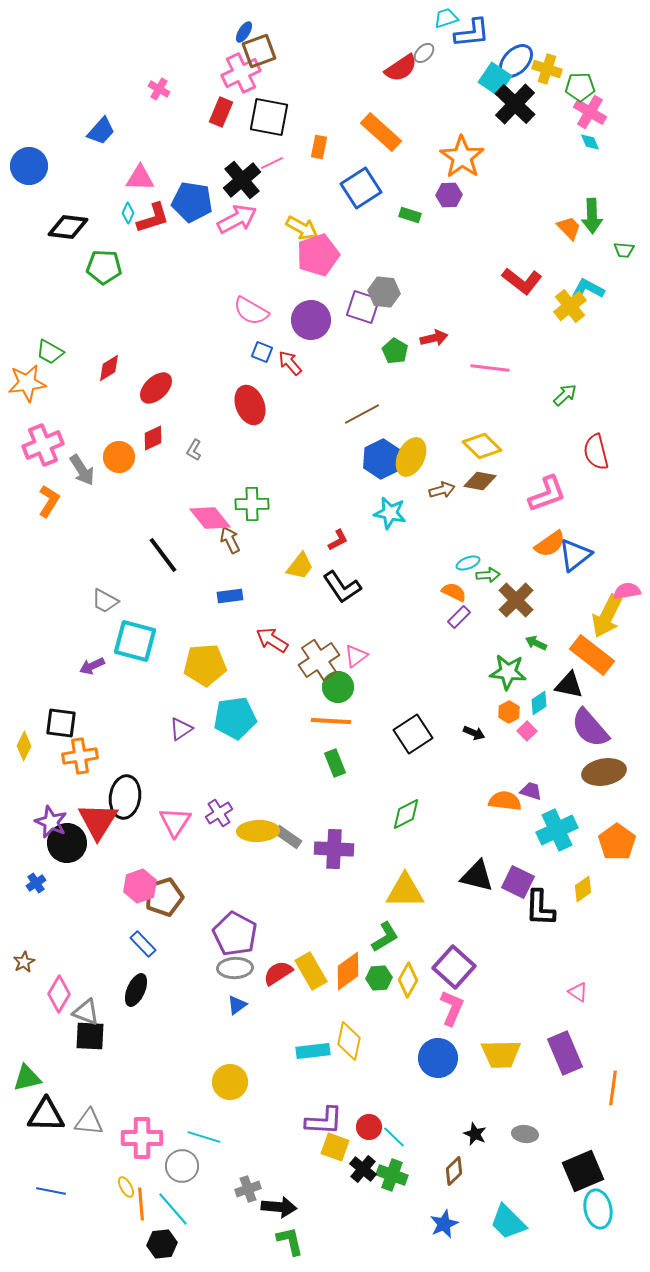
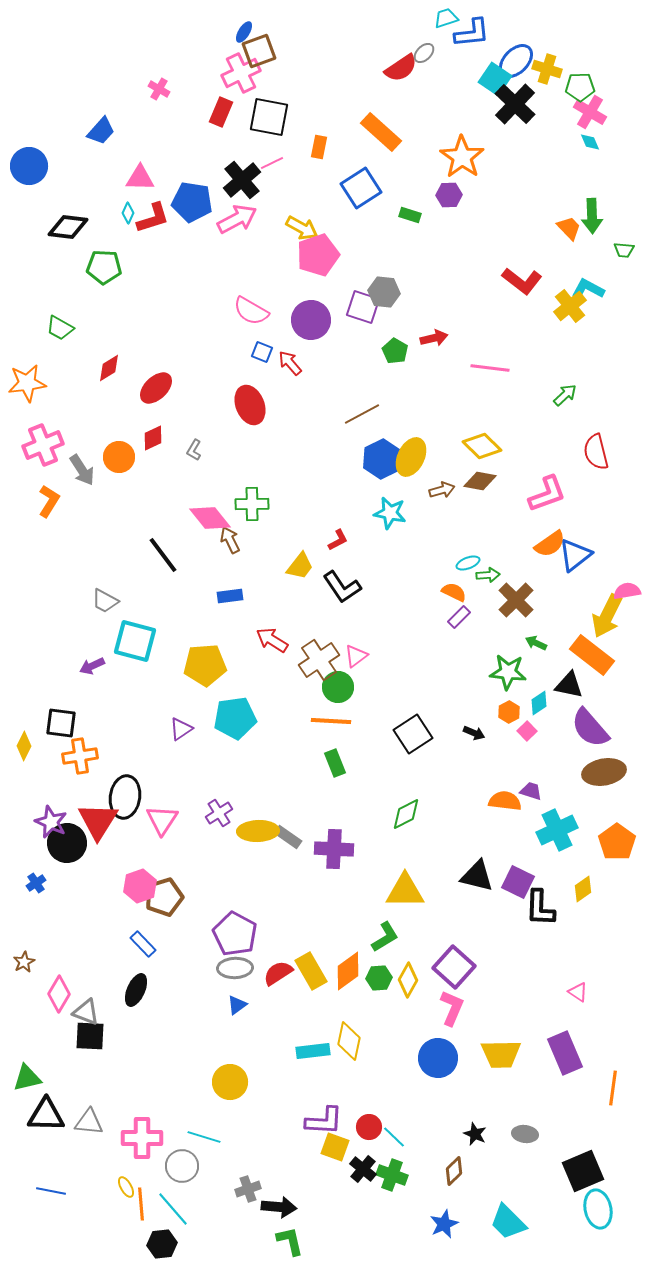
green trapezoid at (50, 352): moved 10 px right, 24 px up
pink triangle at (175, 822): moved 13 px left, 2 px up
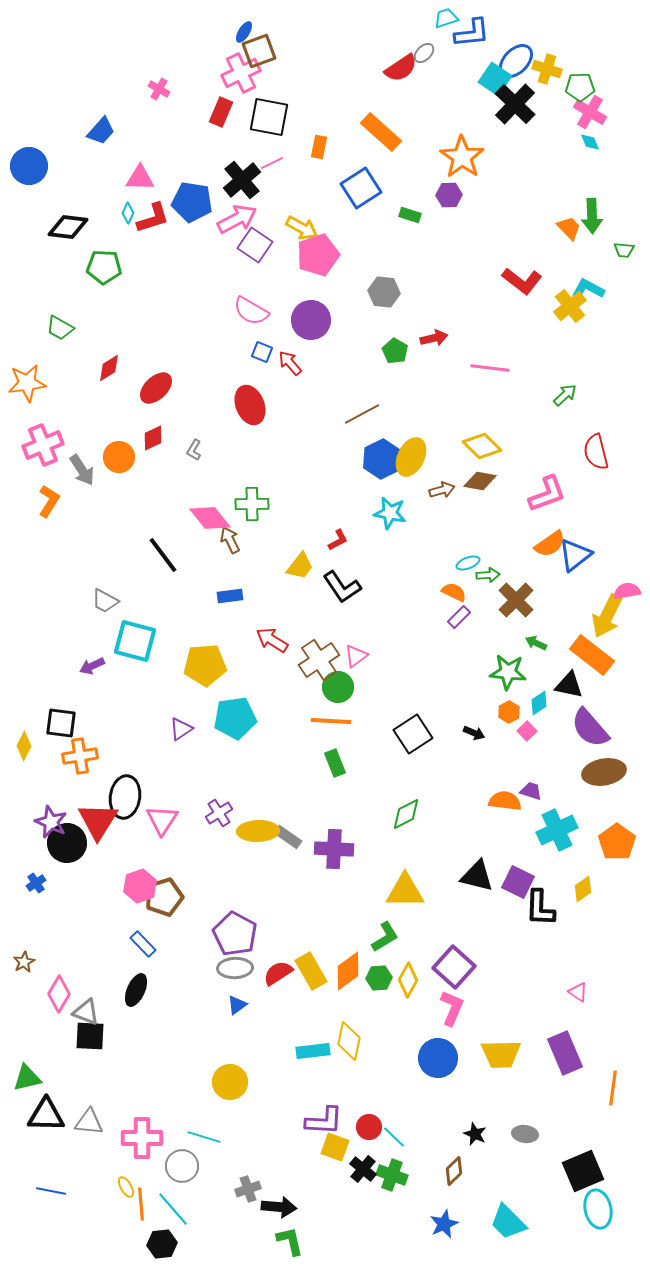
purple square at (363, 307): moved 108 px left, 62 px up; rotated 16 degrees clockwise
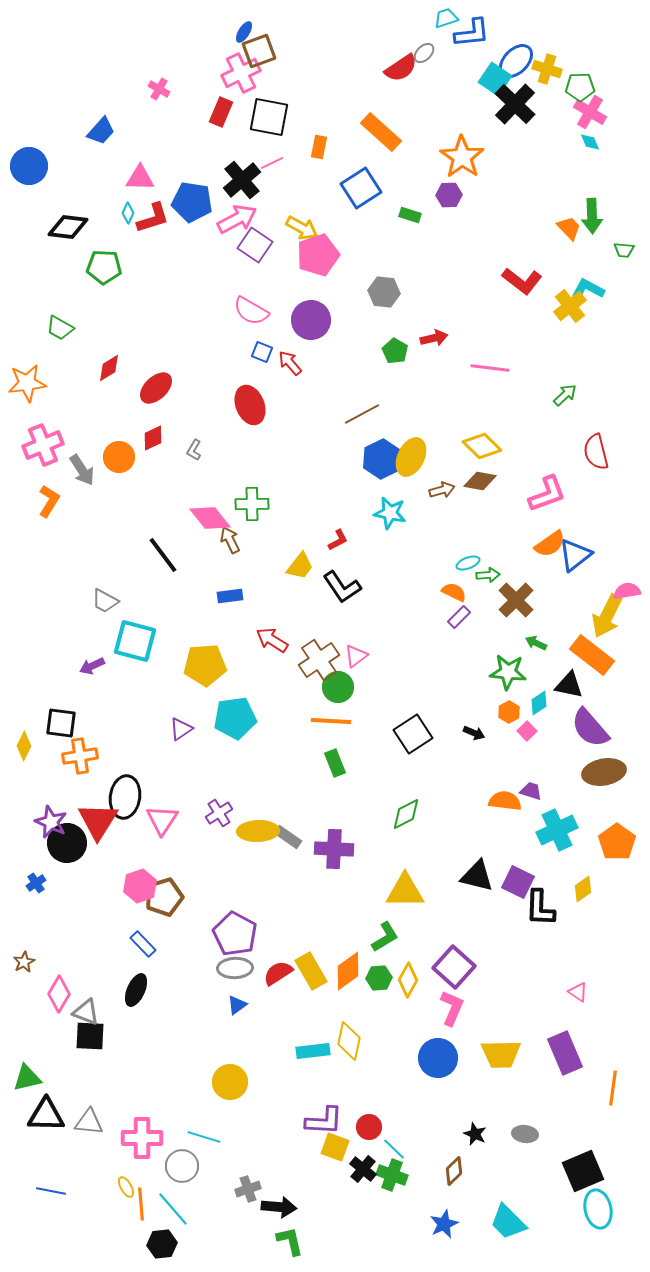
cyan line at (394, 1137): moved 12 px down
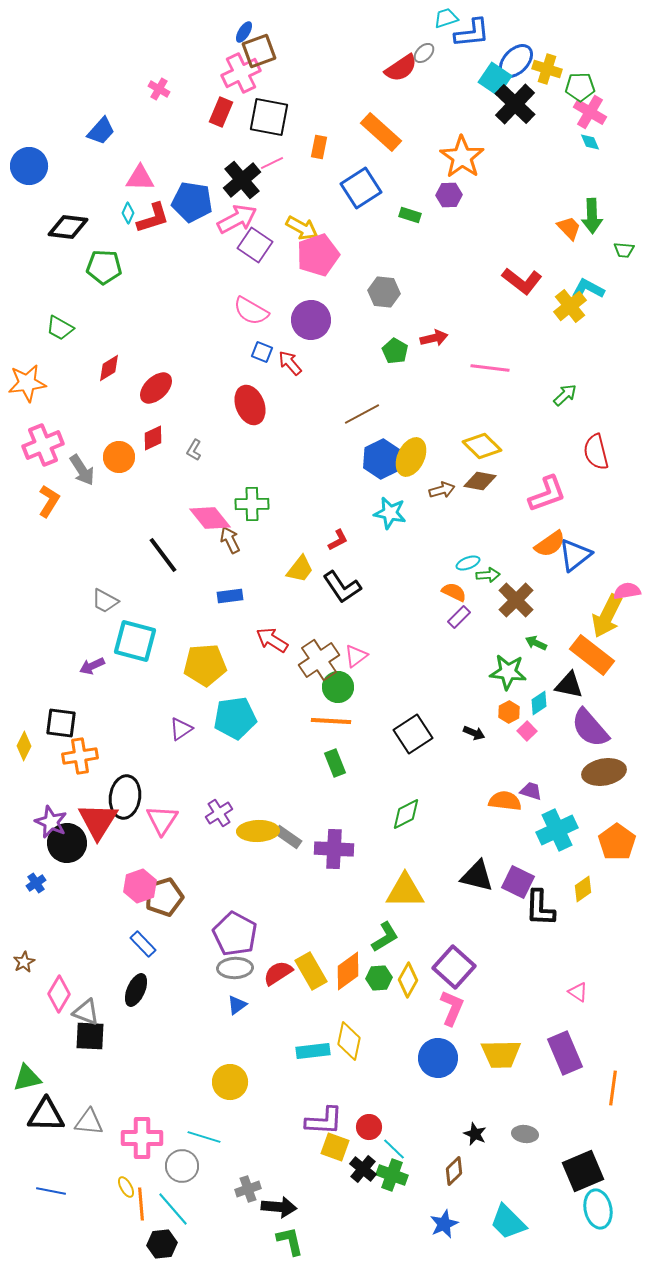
yellow trapezoid at (300, 566): moved 3 px down
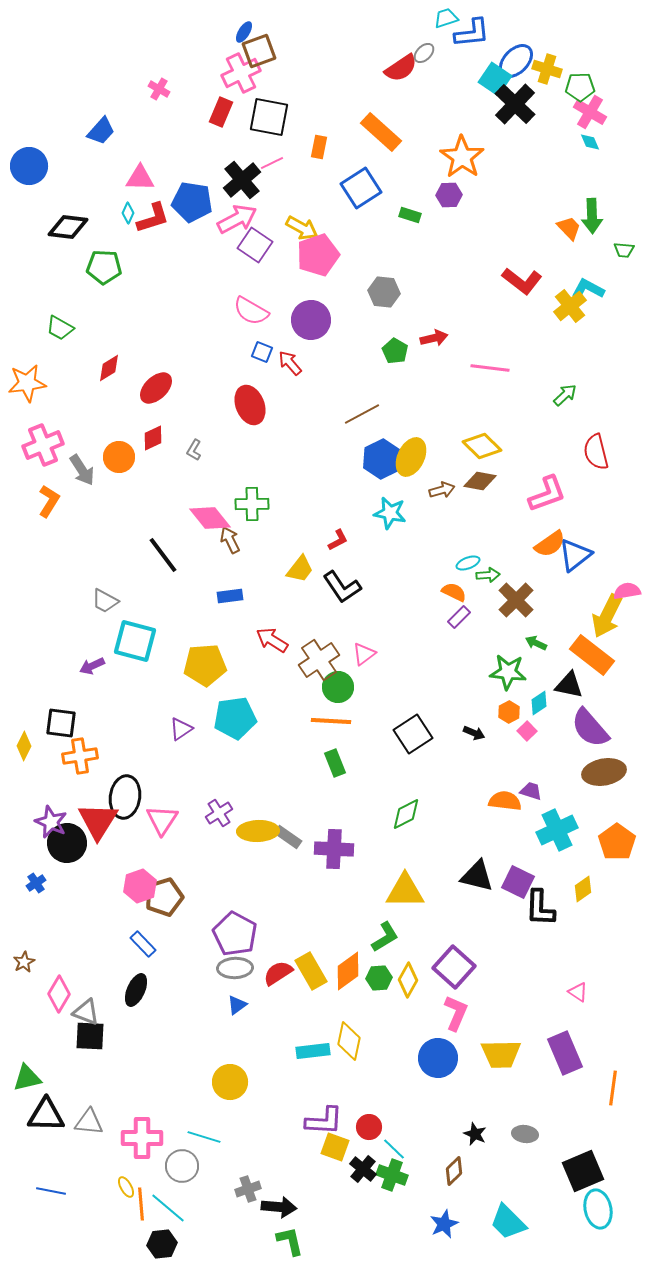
pink triangle at (356, 656): moved 8 px right, 2 px up
pink L-shape at (452, 1008): moved 4 px right, 5 px down
cyan line at (173, 1209): moved 5 px left, 1 px up; rotated 9 degrees counterclockwise
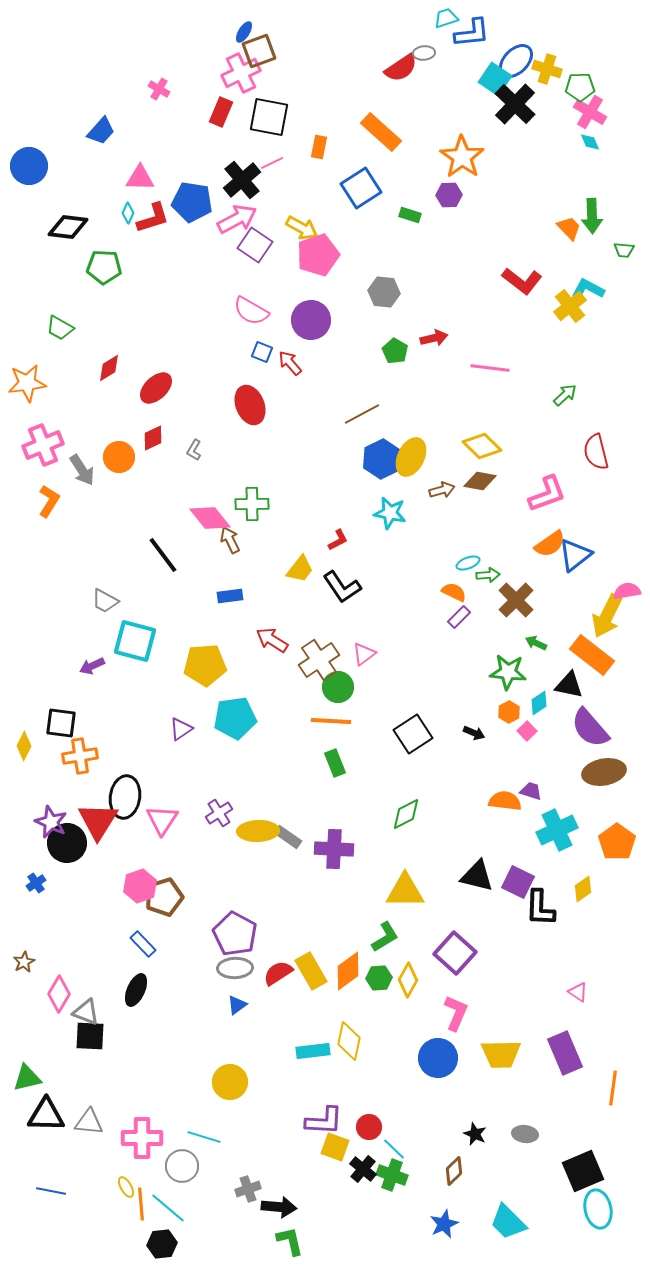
gray ellipse at (424, 53): rotated 40 degrees clockwise
purple square at (454, 967): moved 1 px right, 14 px up
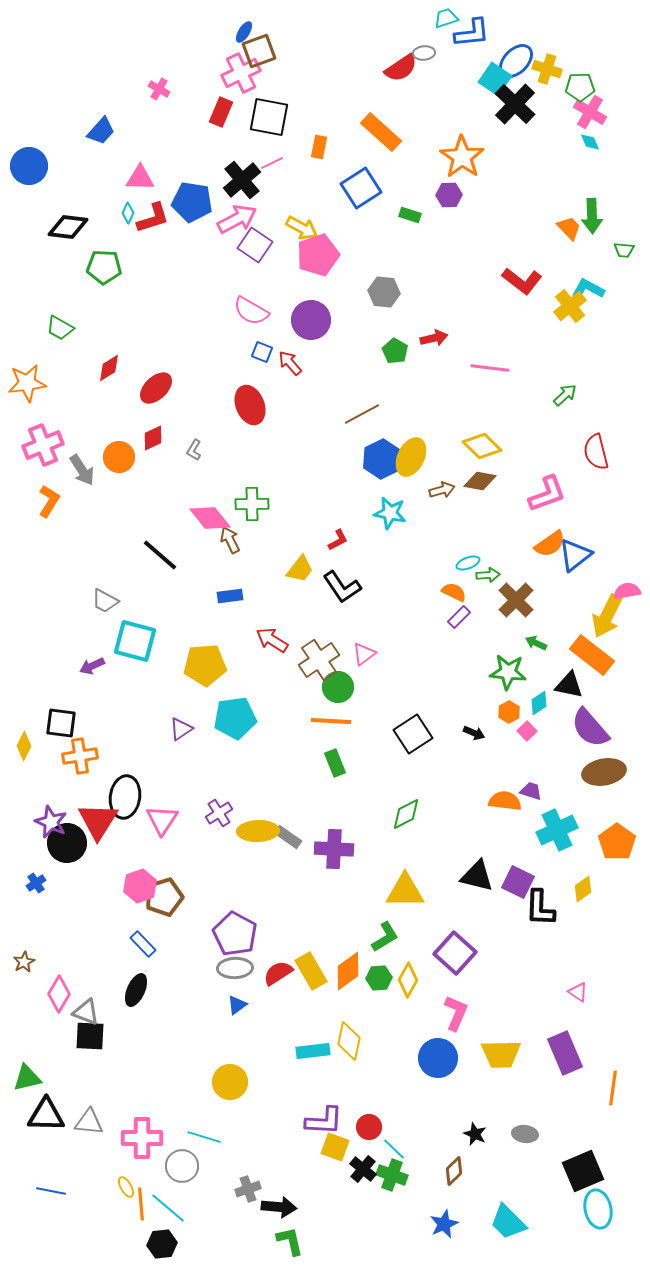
black line at (163, 555): moved 3 px left; rotated 12 degrees counterclockwise
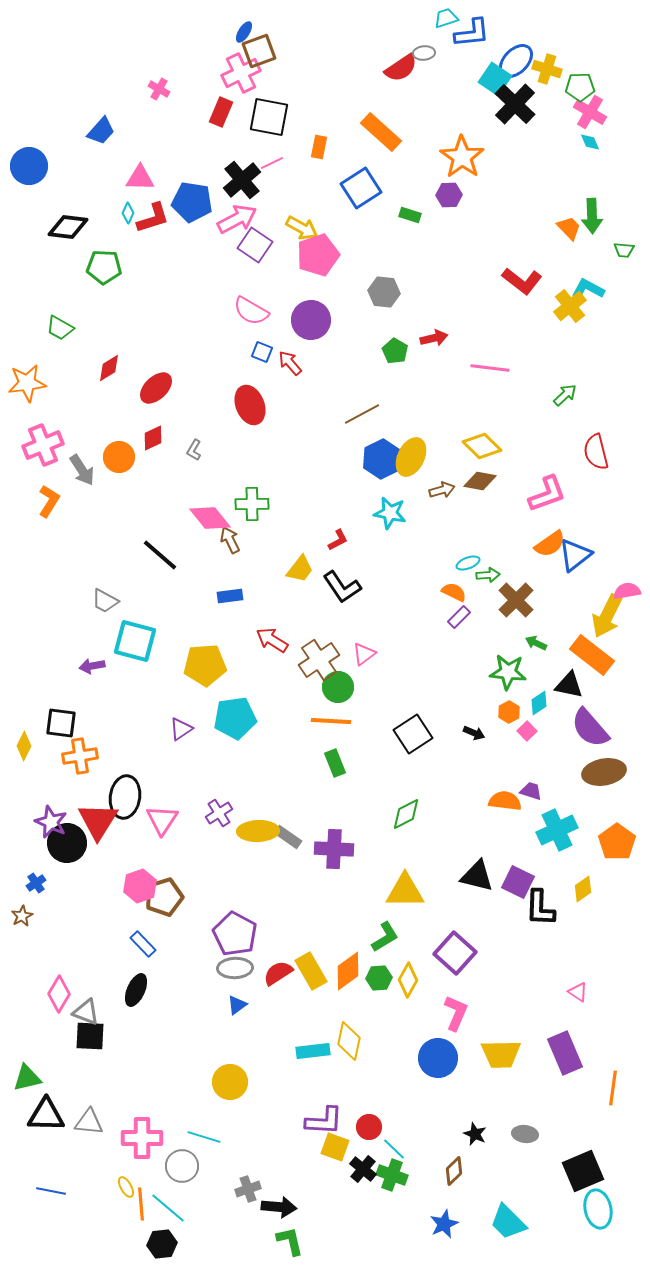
purple arrow at (92, 666): rotated 15 degrees clockwise
brown star at (24, 962): moved 2 px left, 46 px up
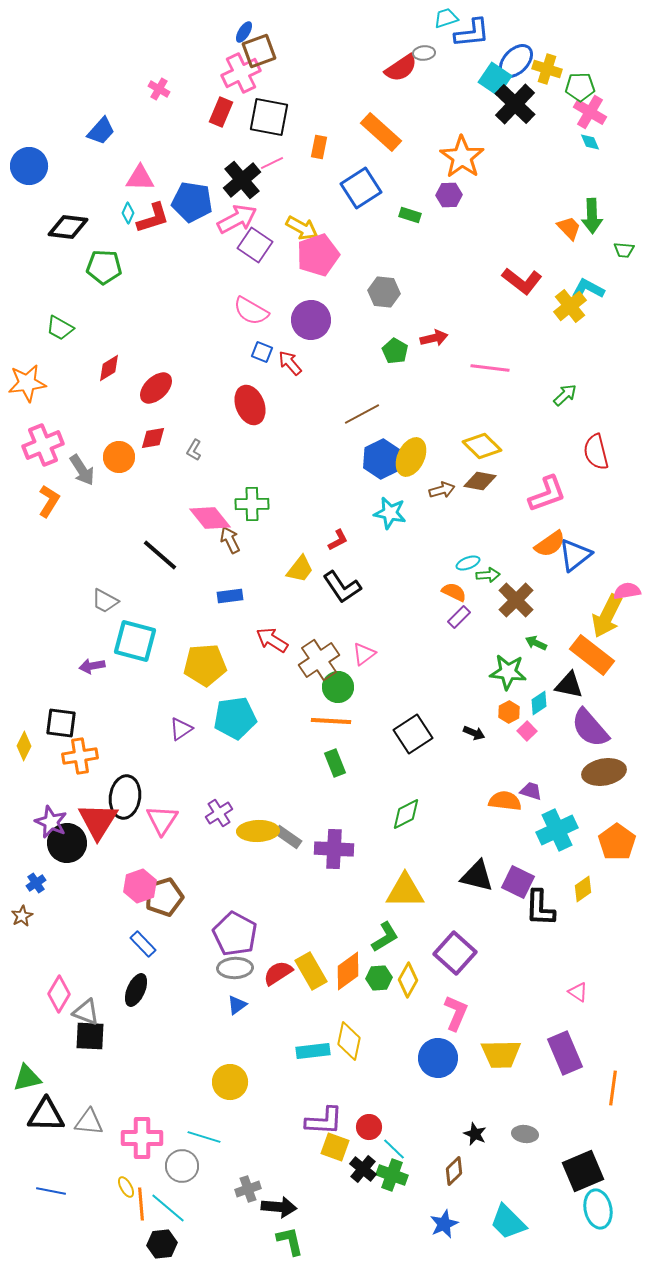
red diamond at (153, 438): rotated 16 degrees clockwise
